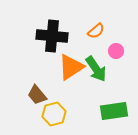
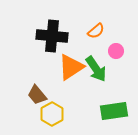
yellow hexagon: moved 2 px left; rotated 15 degrees counterclockwise
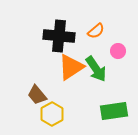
black cross: moved 7 px right
pink circle: moved 2 px right
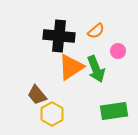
green arrow: rotated 12 degrees clockwise
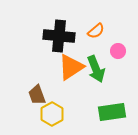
brown trapezoid: rotated 20 degrees clockwise
green rectangle: moved 2 px left, 1 px down
